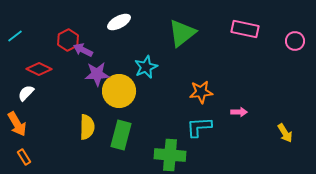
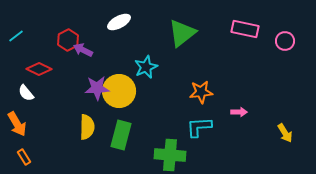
cyan line: moved 1 px right
pink circle: moved 10 px left
purple star: moved 14 px down
white semicircle: rotated 84 degrees counterclockwise
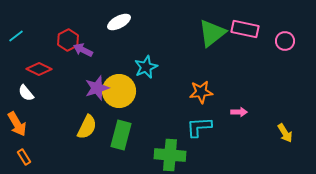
green triangle: moved 30 px right
purple star: rotated 15 degrees counterclockwise
yellow semicircle: rotated 25 degrees clockwise
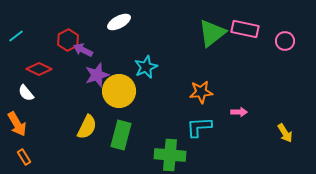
purple star: moved 13 px up
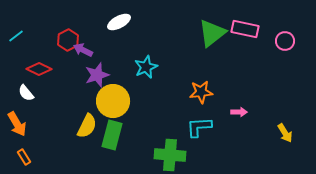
yellow circle: moved 6 px left, 10 px down
yellow semicircle: moved 1 px up
green rectangle: moved 9 px left
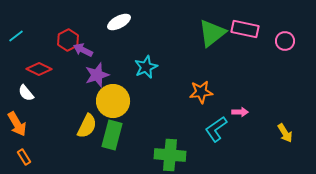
pink arrow: moved 1 px right
cyan L-shape: moved 17 px right, 2 px down; rotated 32 degrees counterclockwise
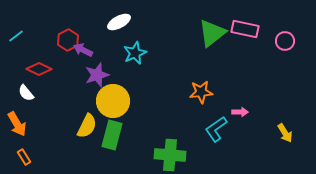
cyan star: moved 11 px left, 14 px up
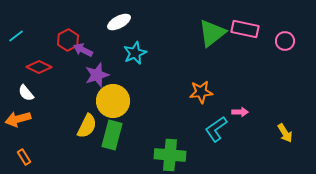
red diamond: moved 2 px up
orange arrow: moved 1 px right, 5 px up; rotated 105 degrees clockwise
